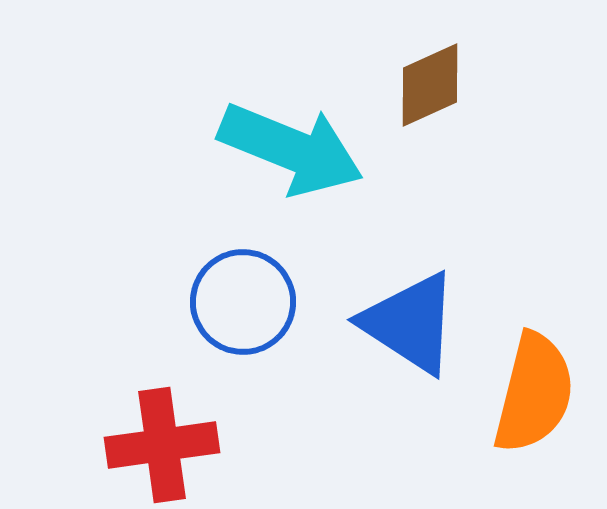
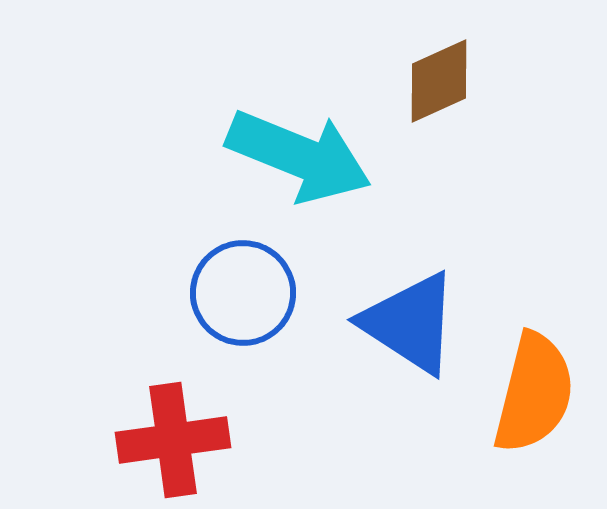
brown diamond: moved 9 px right, 4 px up
cyan arrow: moved 8 px right, 7 px down
blue circle: moved 9 px up
red cross: moved 11 px right, 5 px up
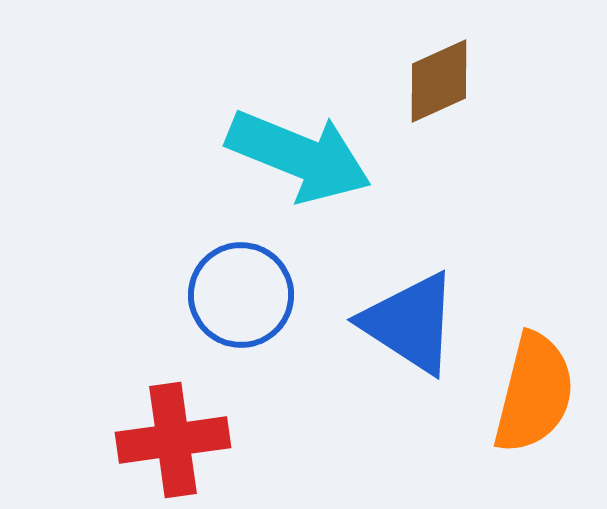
blue circle: moved 2 px left, 2 px down
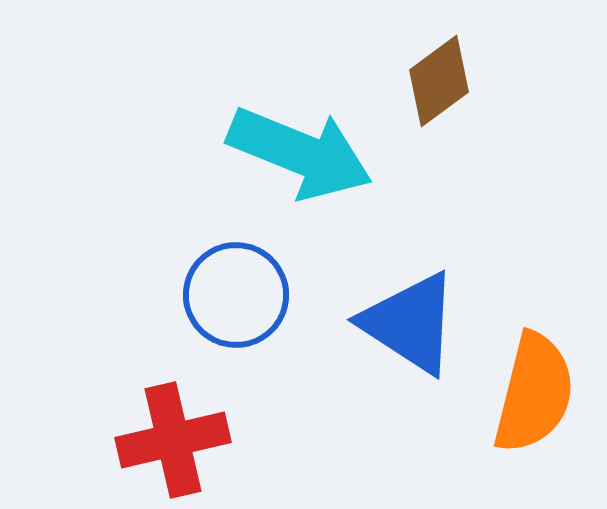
brown diamond: rotated 12 degrees counterclockwise
cyan arrow: moved 1 px right, 3 px up
blue circle: moved 5 px left
red cross: rotated 5 degrees counterclockwise
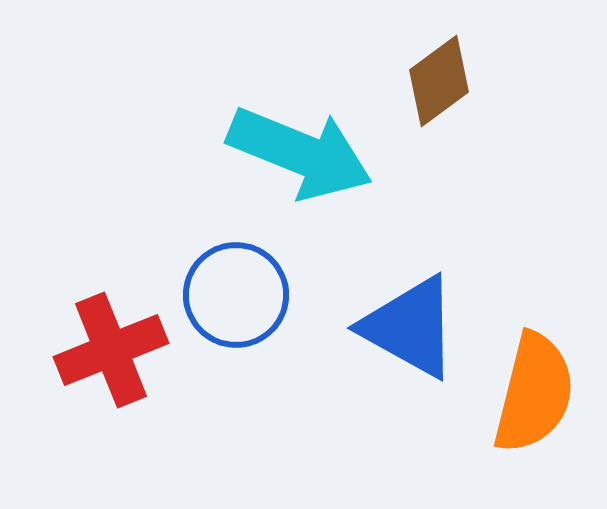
blue triangle: moved 4 px down; rotated 4 degrees counterclockwise
red cross: moved 62 px left, 90 px up; rotated 9 degrees counterclockwise
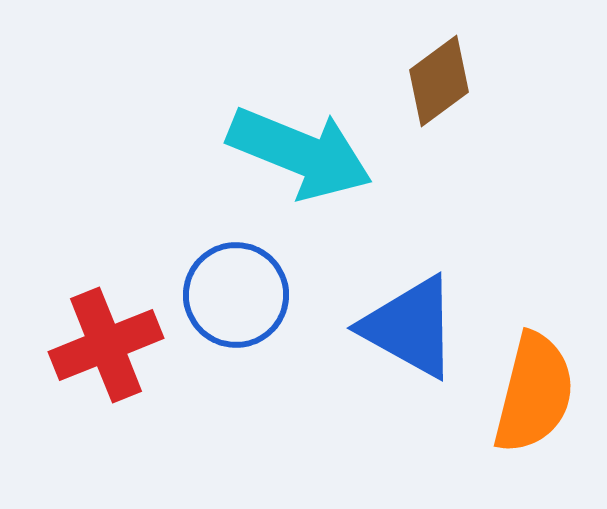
red cross: moved 5 px left, 5 px up
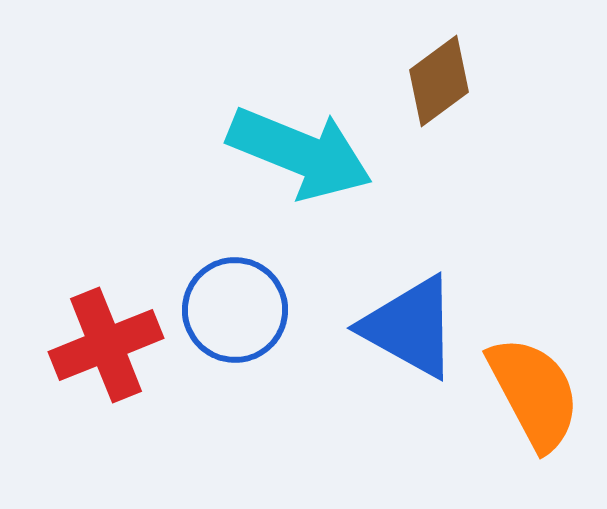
blue circle: moved 1 px left, 15 px down
orange semicircle: rotated 42 degrees counterclockwise
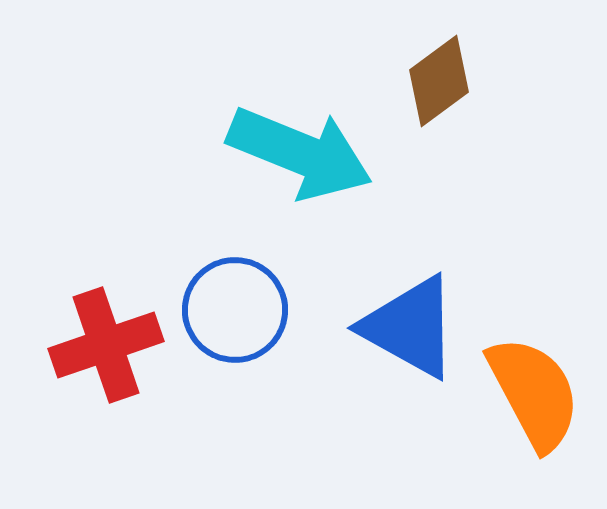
red cross: rotated 3 degrees clockwise
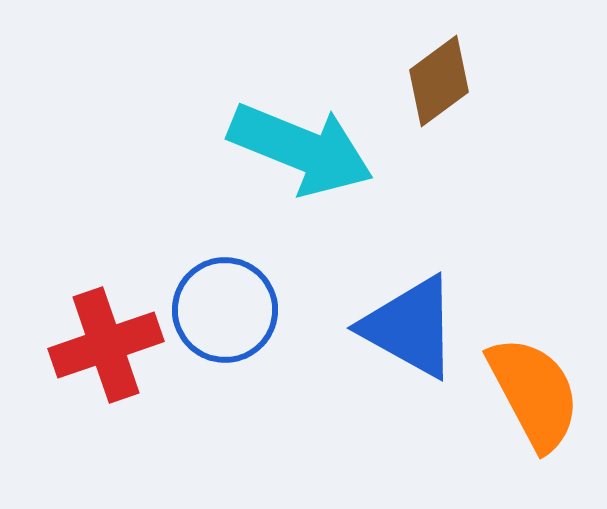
cyan arrow: moved 1 px right, 4 px up
blue circle: moved 10 px left
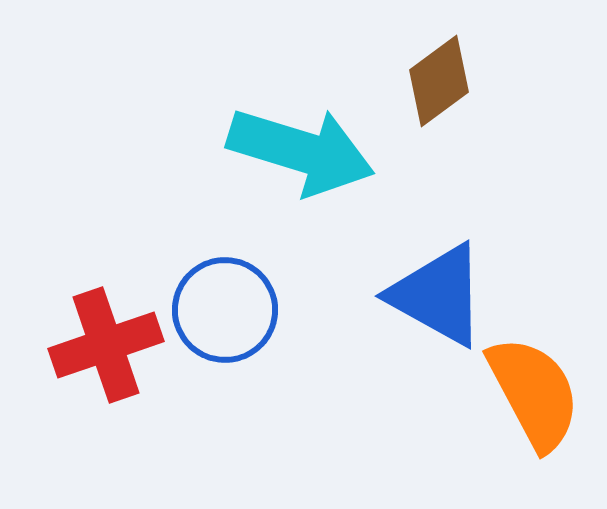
cyan arrow: moved 2 px down; rotated 5 degrees counterclockwise
blue triangle: moved 28 px right, 32 px up
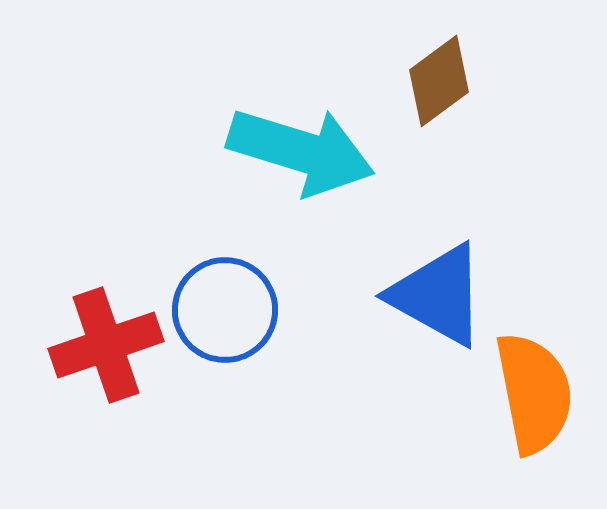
orange semicircle: rotated 17 degrees clockwise
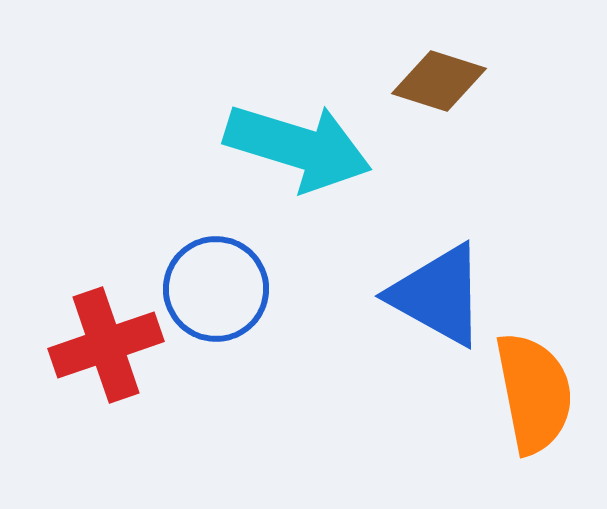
brown diamond: rotated 54 degrees clockwise
cyan arrow: moved 3 px left, 4 px up
blue circle: moved 9 px left, 21 px up
